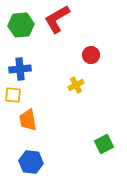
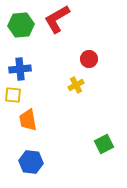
red circle: moved 2 px left, 4 px down
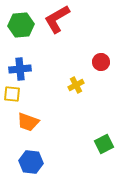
red circle: moved 12 px right, 3 px down
yellow square: moved 1 px left, 1 px up
orange trapezoid: moved 2 px down; rotated 60 degrees counterclockwise
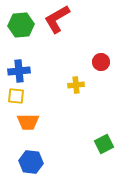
blue cross: moved 1 px left, 2 px down
yellow cross: rotated 21 degrees clockwise
yellow square: moved 4 px right, 2 px down
orange trapezoid: rotated 20 degrees counterclockwise
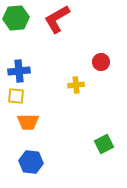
green hexagon: moved 5 px left, 7 px up
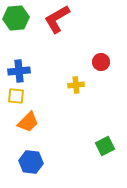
orange trapezoid: rotated 45 degrees counterclockwise
green square: moved 1 px right, 2 px down
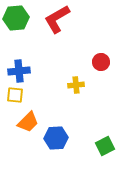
yellow square: moved 1 px left, 1 px up
blue hexagon: moved 25 px right, 24 px up; rotated 10 degrees counterclockwise
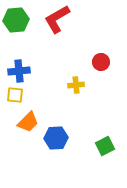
green hexagon: moved 2 px down
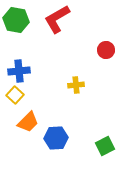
green hexagon: rotated 15 degrees clockwise
red circle: moved 5 px right, 12 px up
yellow square: rotated 36 degrees clockwise
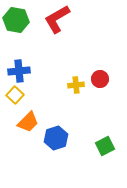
red circle: moved 6 px left, 29 px down
blue hexagon: rotated 15 degrees counterclockwise
